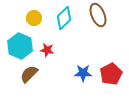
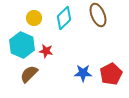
cyan hexagon: moved 2 px right, 1 px up
red star: moved 1 px left, 1 px down
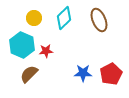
brown ellipse: moved 1 px right, 5 px down
red star: rotated 16 degrees counterclockwise
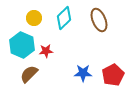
red pentagon: moved 2 px right, 1 px down
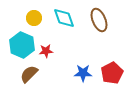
cyan diamond: rotated 65 degrees counterclockwise
red pentagon: moved 1 px left, 2 px up
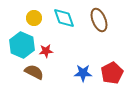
brown semicircle: moved 5 px right, 2 px up; rotated 72 degrees clockwise
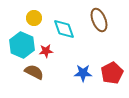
cyan diamond: moved 11 px down
